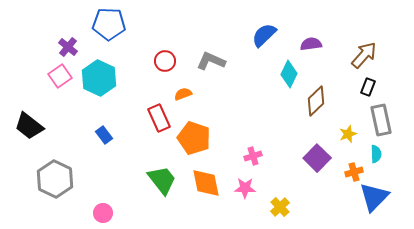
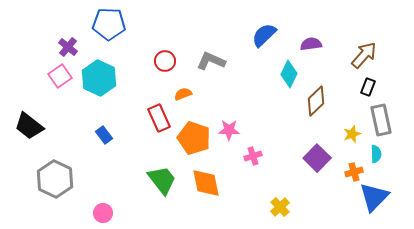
yellow star: moved 4 px right
pink star: moved 16 px left, 58 px up
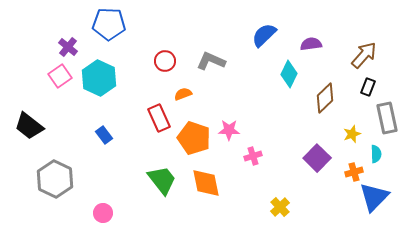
brown diamond: moved 9 px right, 3 px up
gray rectangle: moved 6 px right, 2 px up
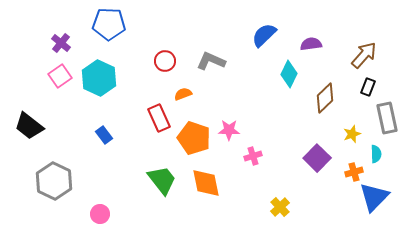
purple cross: moved 7 px left, 4 px up
gray hexagon: moved 1 px left, 2 px down
pink circle: moved 3 px left, 1 px down
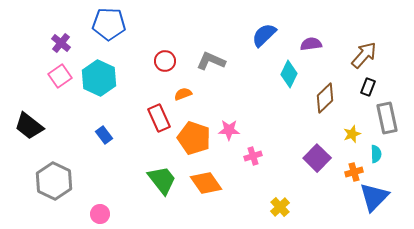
orange diamond: rotated 24 degrees counterclockwise
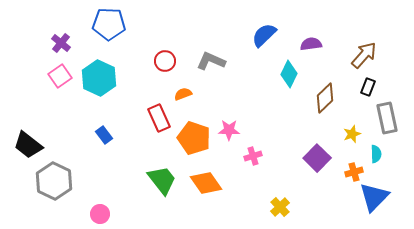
black trapezoid: moved 1 px left, 19 px down
